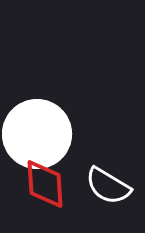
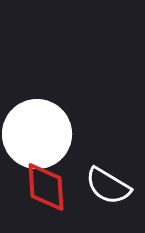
red diamond: moved 1 px right, 3 px down
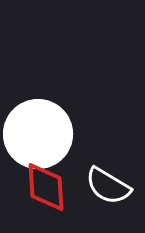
white circle: moved 1 px right
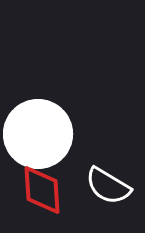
red diamond: moved 4 px left, 3 px down
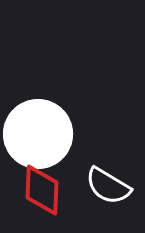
red diamond: rotated 6 degrees clockwise
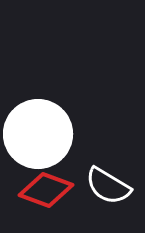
red diamond: moved 4 px right; rotated 72 degrees counterclockwise
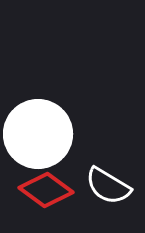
red diamond: rotated 16 degrees clockwise
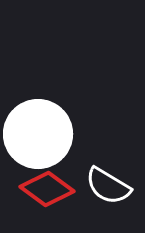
red diamond: moved 1 px right, 1 px up
